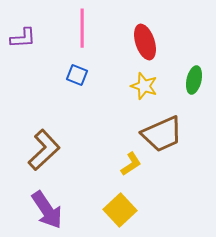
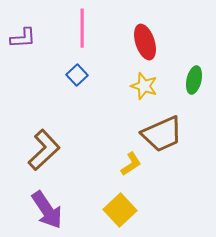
blue square: rotated 25 degrees clockwise
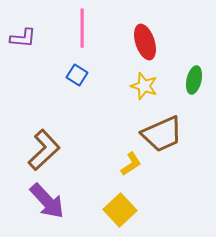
purple L-shape: rotated 8 degrees clockwise
blue square: rotated 15 degrees counterclockwise
purple arrow: moved 9 px up; rotated 9 degrees counterclockwise
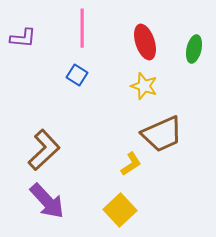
green ellipse: moved 31 px up
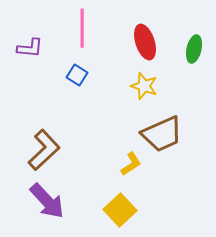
purple L-shape: moved 7 px right, 10 px down
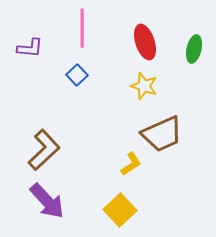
blue square: rotated 15 degrees clockwise
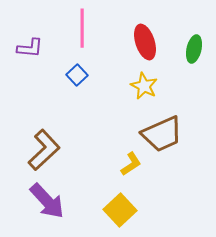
yellow star: rotated 8 degrees clockwise
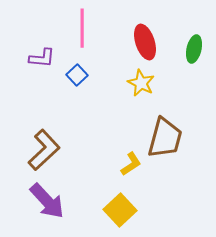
purple L-shape: moved 12 px right, 10 px down
yellow star: moved 3 px left, 3 px up
brown trapezoid: moved 3 px right, 4 px down; rotated 51 degrees counterclockwise
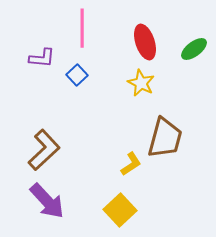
green ellipse: rotated 40 degrees clockwise
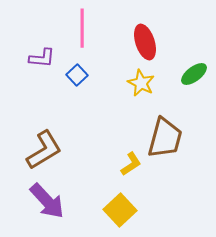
green ellipse: moved 25 px down
brown L-shape: rotated 12 degrees clockwise
